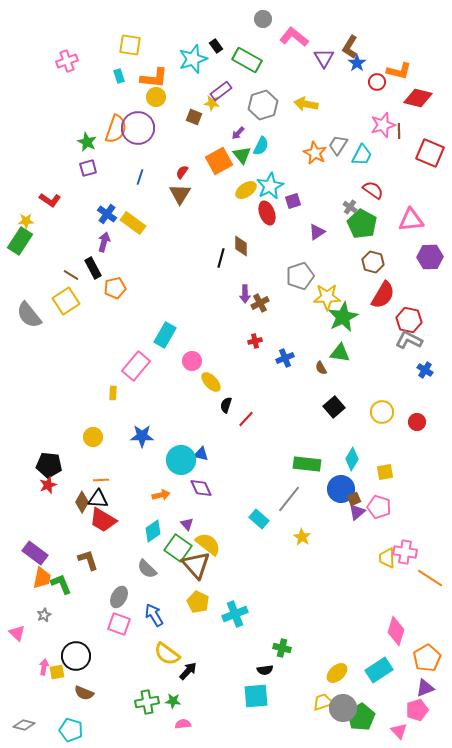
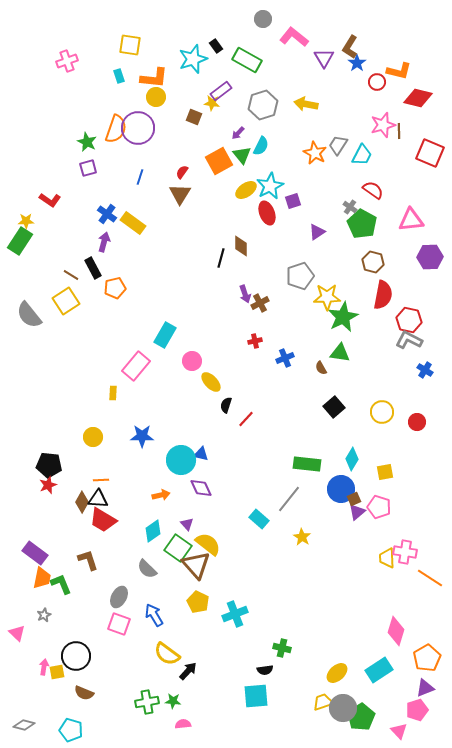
purple arrow at (245, 294): rotated 18 degrees counterclockwise
red semicircle at (383, 295): rotated 20 degrees counterclockwise
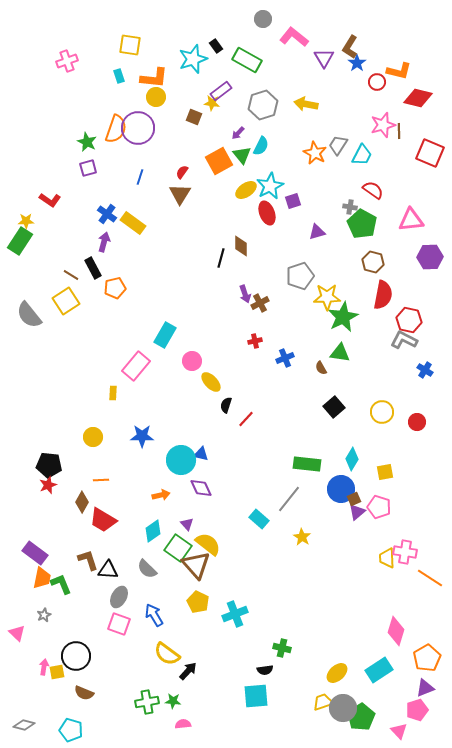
gray cross at (350, 207): rotated 24 degrees counterclockwise
purple triangle at (317, 232): rotated 18 degrees clockwise
gray L-shape at (409, 340): moved 5 px left
black triangle at (98, 499): moved 10 px right, 71 px down
